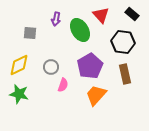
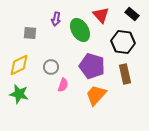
purple pentagon: moved 2 px right; rotated 25 degrees counterclockwise
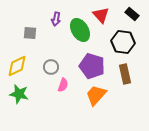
yellow diamond: moved 2 px left, 1 px down
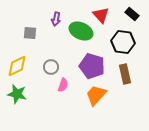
green ellipse: moved 1 px right, 1 px down; rotated 35 degrees counterclockwise
green star: moved 2 px left
